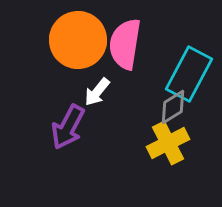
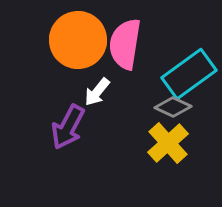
cyan rectangle: rotated 26 degrees clockwise
gray diamond: rotated 57 degrees clockwise
yellow cross: rotated 15 degrees counterclockwise
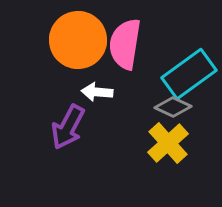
white arrow: rotated 56 degrees clockwise
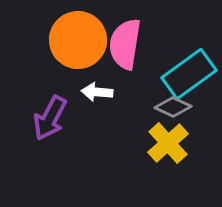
purple arrow: moved 18 px left, 9 px up
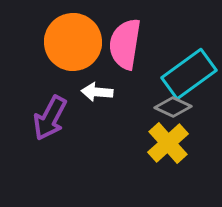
orange circle: moved 5 px left, 2 px down
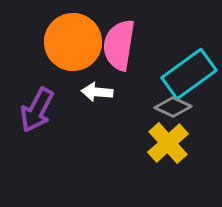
pink semicircle: moved 6 px left, 1 px down
purple arrow: moved 13 px left, 8 px up
